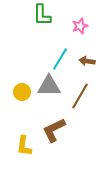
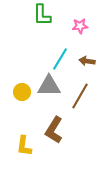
pink star: rotated 14 degrees clockwise
brown L-shape: rotated 32 degrees counterclockwise
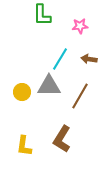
brown arrow: moved 2 px right, 2 px up
brown L-shape: moved 8 px right, 9 px down
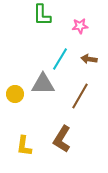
gray triangle: moved 6 px left, 2 px up
yellow circle: moved 7 px left, 2 px down
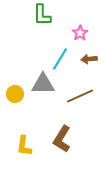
pink star: moved 7 px down; rotated 28 degrees counterclockwise
brown arrow: rotated 14 degrees counterclockwise
brown line: rotated 36 degrees clockwise
